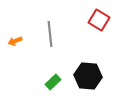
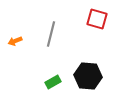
red square: moved 2 px left, 1 px up; rotated 15 degrees counterclockwise
gray line: moved 1 px right; rotated 20 degrees clockwise
green rectangle: rotated 14 degrees clockwise
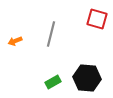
black hexagon: moved 1 px left, 2 px down
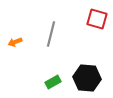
orange arrow: moved 1 px down
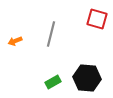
orange arrow: moved 1 px up
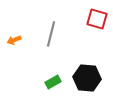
orange arrow: moved 1 px left, 1 px up
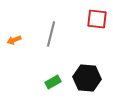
red square: rotated 10 degrees counterclockwise
